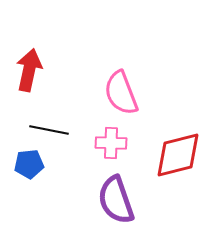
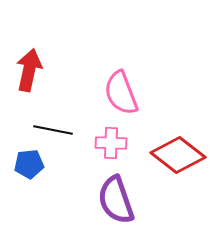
black line: moved 4 px right
red diamond: rotated 52 degrees clockwise
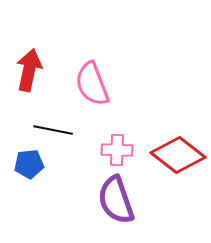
pink semicircle: moved 29 px left, 9 px up
pink cross: moved 6 px right, 7 px down
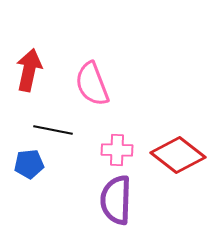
purple semicircle: rotated 21 degrees clockwise
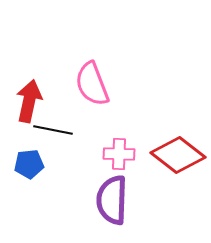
red arrow: moved 31 px down
pink cross: moved 2 px right, 4 px down
purple semicircle: moved 4 px left
